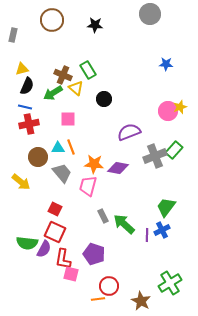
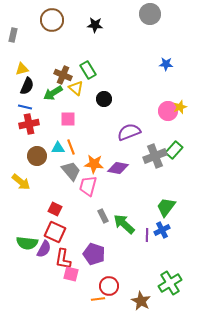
brown circle at (38, 157): moved 1 px left, 1 px up
gray trapezoid at (62, 173): moved 9 px right, 2 px up
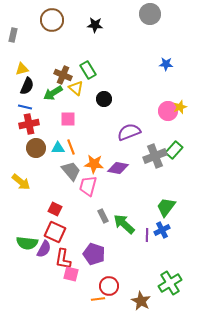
brown circle at (37, 156): moved 1 px left, 8 px up
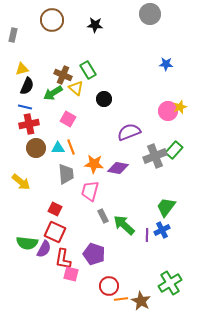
pink square at (68, 119): rotated 28 degrees clockwise
gray trapezoid at (71, 171): moved 5 px left, 3 px down; rotated 35 degrees clockwise
pink trapezoid at (88, 186): moved 2 px right, 5 px down
green arrow at (124, 224): moved 1 px down
orange line at (98, 299): moved 23 px right
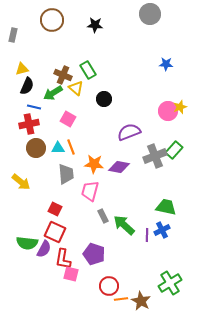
blue line at (25, 107): moved 9 px right
purple diamond at (118, 168): moved 1 px right, 1 px up
green trapezoid at (166, 207): rotated 65 degrees clockwise
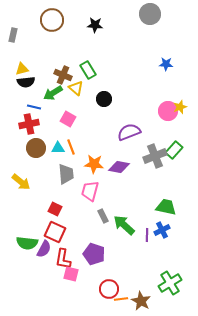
black semicircle at (27, 86): moved 1 px left, 4 px up; rotated 60 degrees clockwise
red circle at (109, 286): moved 3 px down
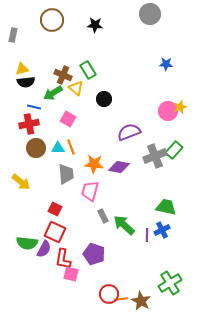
red circle at (109, 289): moved 5 px down
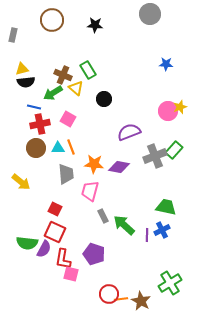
red cross at (29, 124): moved 11 px right
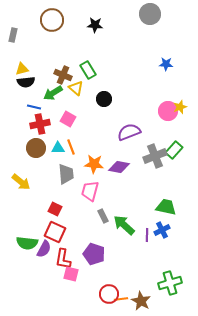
green cross at (170, 283): rotated 15 degrees clockwise
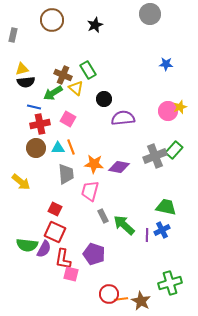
black star at (95, 25): rotated 28 degrees counterclockwise
purple semicircle at (129, 132): moved 6 px left, 14 px up; rotated 15 degrees clockwise
green semicircle at (27, 243): moved 2 px down
